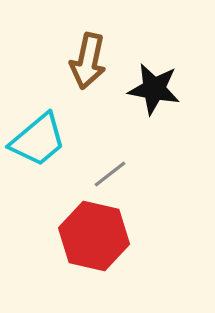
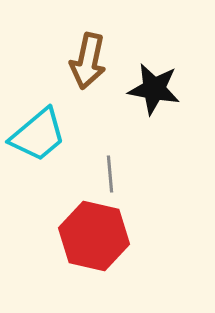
cyan trapezoid: moved 5 px up
gray line: rotated 57 degrees counterclockwise
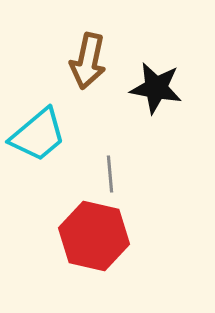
black star: moved 2 px right, 1 px up
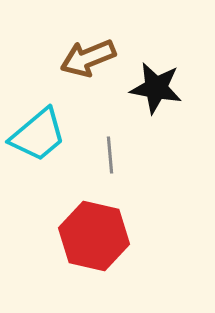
brown arrow: moved 3 px up; rotated 56 degrees clockwise
gray line: moved 19 px up
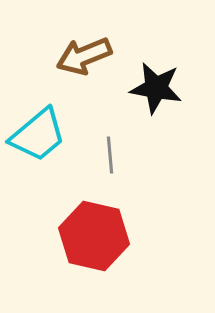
brown arrow: moved 4 px left, 2 px up
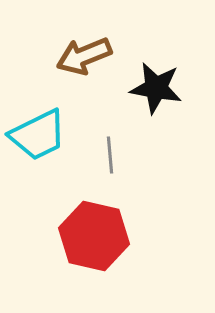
cyan trapezoid: rotated 14 degrees clockwise
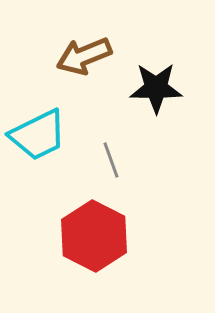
black star: rotated 10 degrees counterclockwise
gray line: moved 1 px right, 5 px down; rotated 15 degrees counterclockwise
red hexagon: rotated 14 degrees clockwise
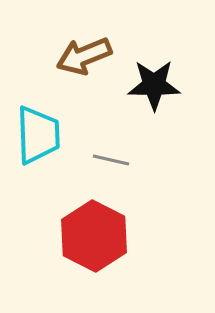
black star: moved 2 px left, 3 px up
cyan trapezoid: rotated 66 degrees counterclockwise
gray line: rotated 57 degrees counterclockwise
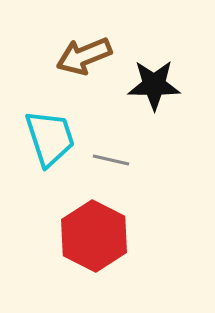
cyan trapezoid: moved 12 px right, 3 px down; rotated 16 degrees counterclockwise
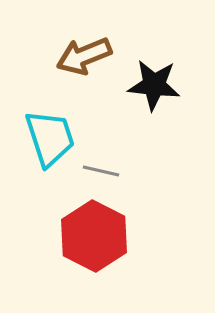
black star: rotated 6 degrees clockwise
gray line: moved 10 px left, 11 px down
